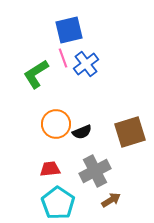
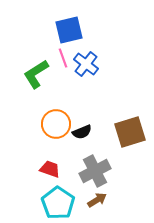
blue cross: rotated 15 degrees counterclockwise
red trapezoid: rotated 25 degrees clockwise
brown arrow: moved 14 px left
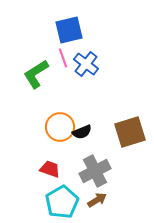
orange circle: moved 4 px right, 3 px down
cyan pentagon: moved 4 px right, 1 px up; rotated 8 degrees clockwise
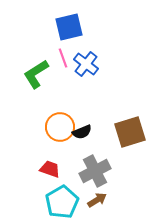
blue square: moved 3 px up
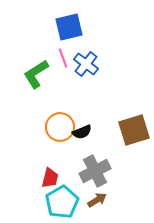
brown square: moved 4 px right, 2 px up
red trapezoid: moved 9 px down; rotated 85 degrees clockwise
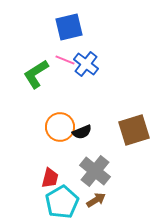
pink line: moved 2 px right, 2 px down; rotated 48 degrees counterclockwise
gray cross: rotated 24 degrees counterclockwise
brown arrow: moved 1 px left
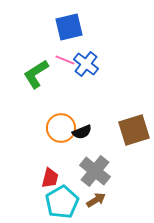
orange circle: moved 1 px right, 1 px down
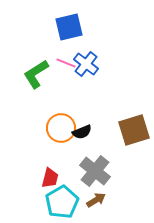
pink line: moved 1 px right, 3 px down
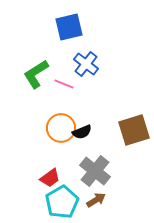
pink line: moved 2 px left, 21 px down
red trapezoid: rotated 40 degrees clockwise
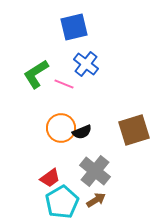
blue square: moved 5 px right
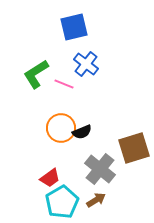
brown square: moved 18 px down
gray cross: moved 5 px right, 2 px up
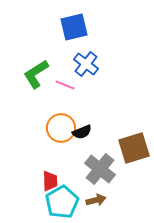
pink line: moved 1 px right, 1 px down
red trapezoid: moved 3 px down; rotated 55 degrees counterclockwise
brown arrow: rotated 18 degrees clockwise
